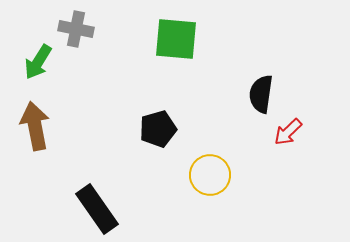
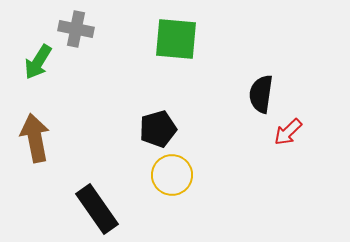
brown arrow: moved 12 px down
yellow circle: moved 38 px left
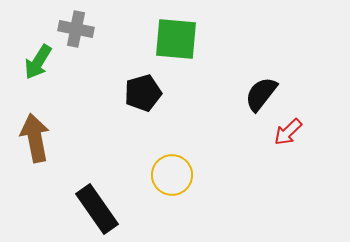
black semicircle: rotated 30 degrees clockwise
black pentagon: moved 15 px left, 36 px up
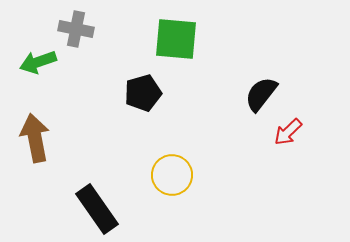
green arrow: rotated 39 degrees clockwise
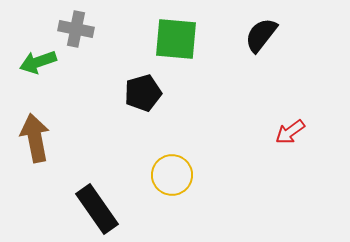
black semicircle: moved 59 px up
red arrow: moved 2 px right; rotated 8 degrees clockwise
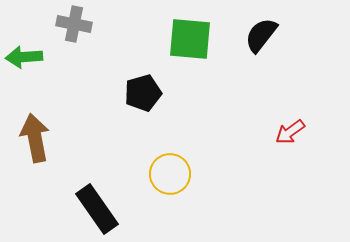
gray cross: moved 2 px left, 5 px up
green square: moved 14 px right
green arrow: moved 14 px left, 5 px up; rotated 15 degrees clockwise
yellow circle: moved 2 px left, 1 px up
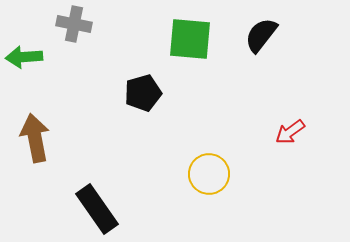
yellow circle: moved 39 px right
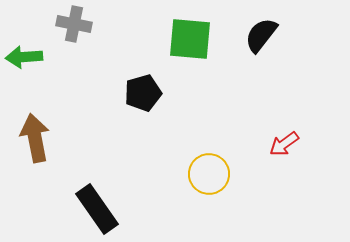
red arrow: moved 6 px left, 12 px down
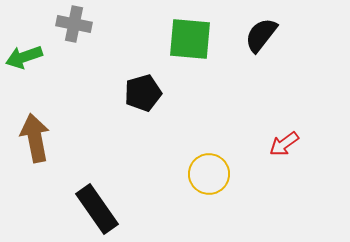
green arrow: rotated 15 degrees counterclockwise
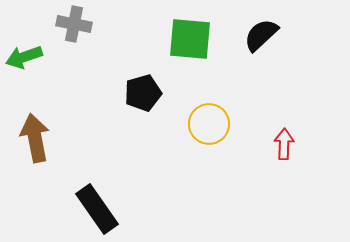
black semicircle: rotated 9 degrees clockwise
red arrow: rotated 128 degrees clockwise
yellow circle: moved 50 px up
